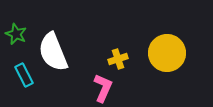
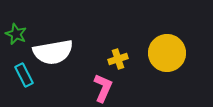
white semicircle: rotated 78 degrees counterclockwise
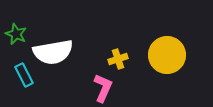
yellow circle: moved 2 px down
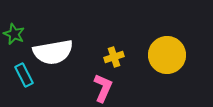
green star: moved 2 px left
yellow cross: moved 4 px left, 2 px up
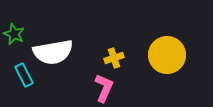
yellow cross: moved 1 px down
pink L-shape: moved 1 px right
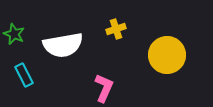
white semicircle: moved 10 px right, 7 px up
yellow cross: moved 2 px right, 29 px up
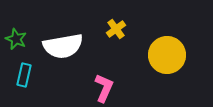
yellow cross: rotated 18 degrees counterclockwise
green star: moved 2 px right, 5 px down
white semicircle: moved 1 px down
cyan rectangle: rotated 40 degrees clockwise
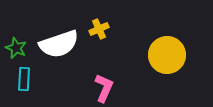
yellow cross: moved 17 px left; rotated 12 degrees clockwise
green star: moved 9 px down
white semicircle: moved 4 px left, 2 px up; rotated 9 degrees counterclockwise
cyan rectangle: moved 4 px down; rotated 10 degrees counterclockwise
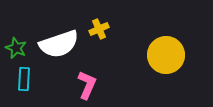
yellow circle: moved 1 px left
pink L-shape: moved 17 px left, 3 px up
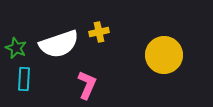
yellow cross: moved 3 px down; rotated 12 degrees clockwise
yellow circle: moved 2 px left
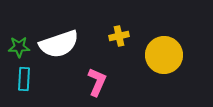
yellow cross: moved 20 px right, 4 px down
green star: moved 3 px right, 1 px up; rotated 25 degrees counterclockwise
pink L-shape: moved 10 px right, 3 px up
